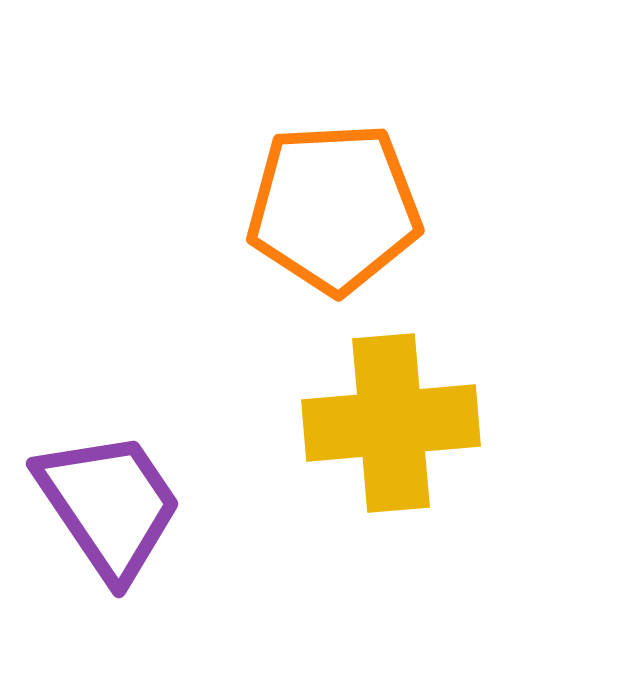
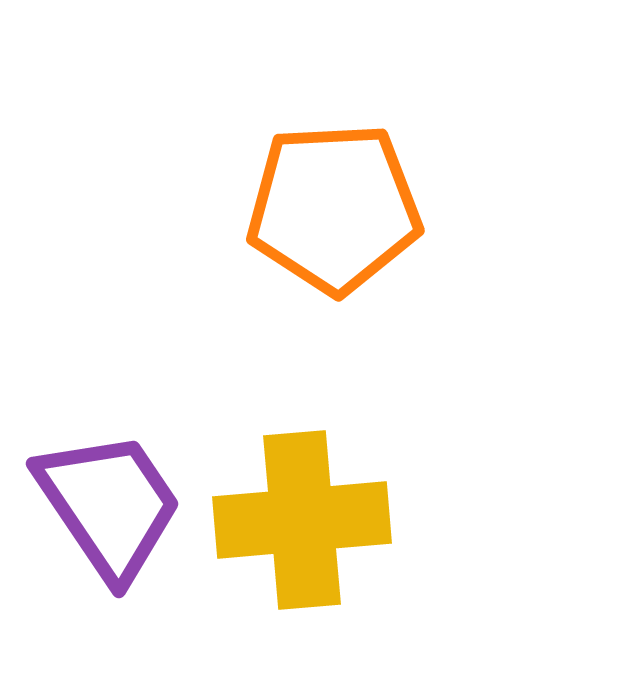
yellow cross: moved 89 px left, 97 px down
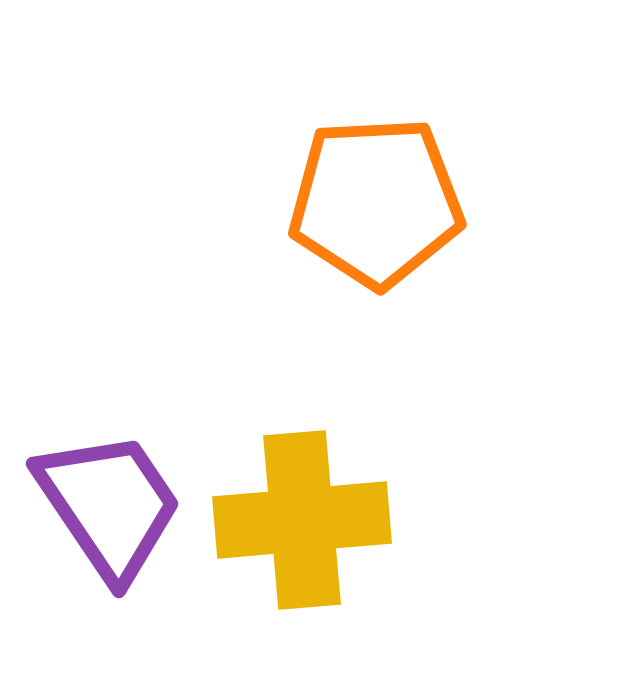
orange pentagon: moved 42 px right, 6 px up
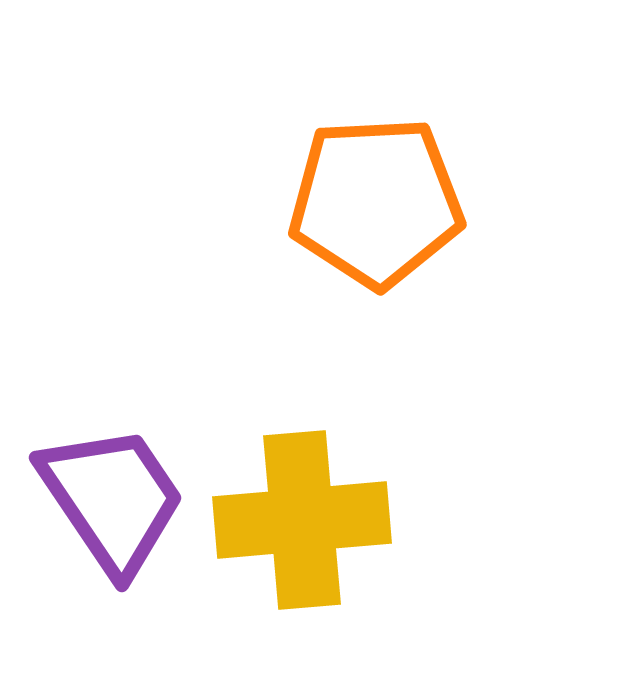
purple trapezoid: moved 3 px right, 6 px up
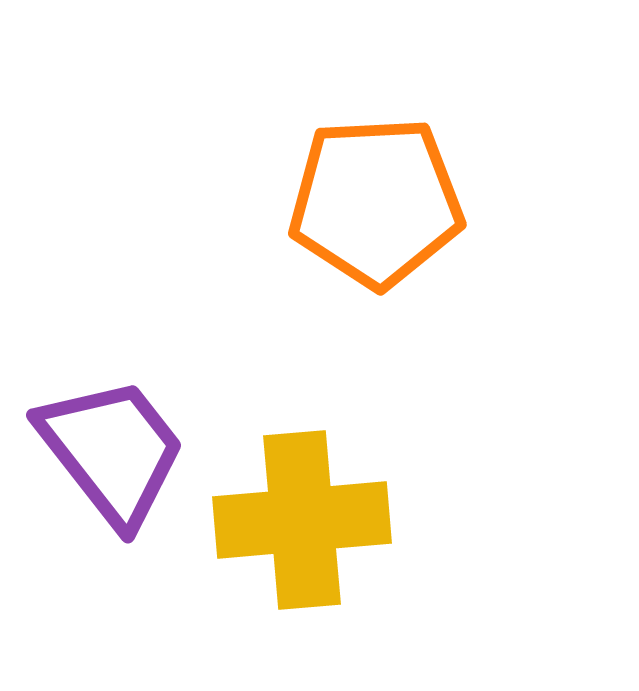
purple trapezoid: moved 48 px up; rotated 4 degrees counterclockwise
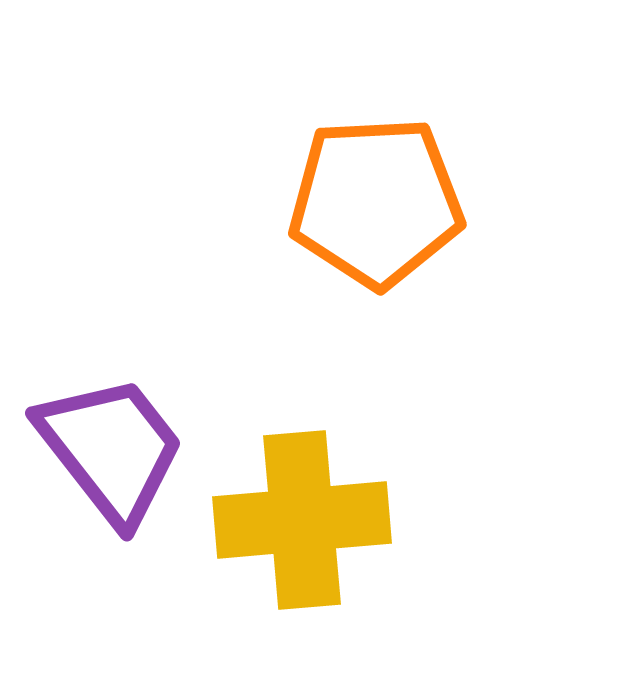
purple trapezoid: moved 1 px left, 2 px up
